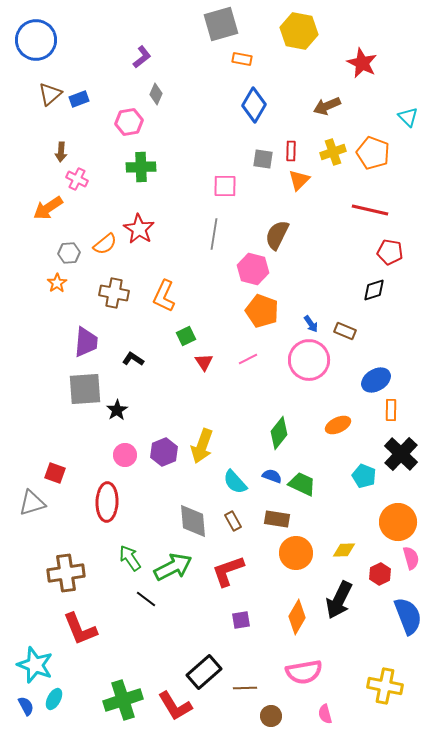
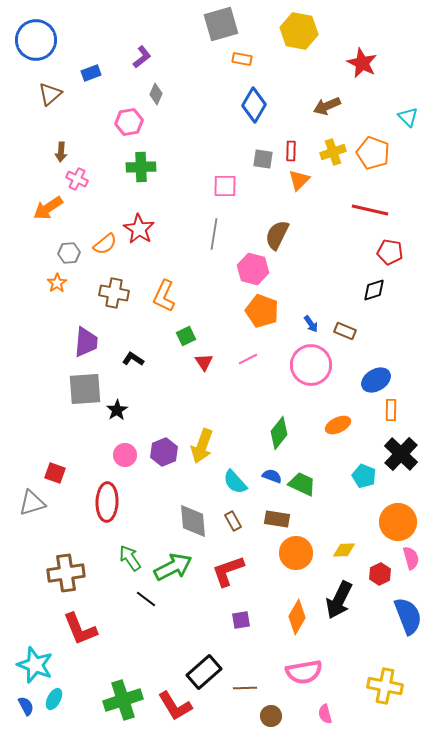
blue rectangle at (79, 99): moved 12 px right, 26 px up
pink circle at (309, 360): moved 2 px right, 5 px down
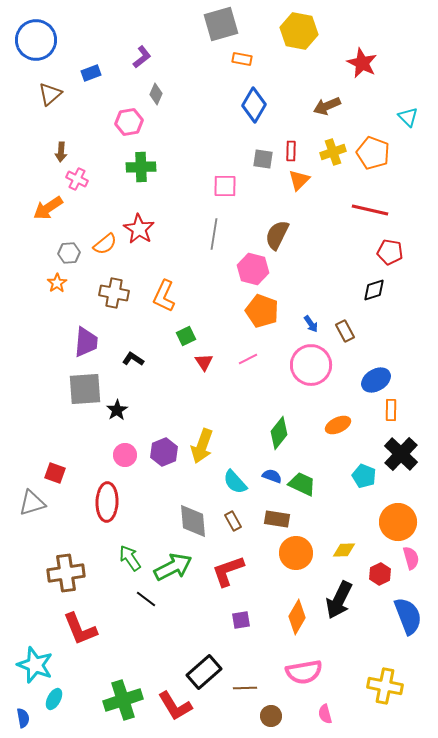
brown rectangle at (345, 331): rotated 40 degrees clockwise
blue semicircle at (26, 706): moved 3 px left, 12 px down; rotated 18 degrees clockwise
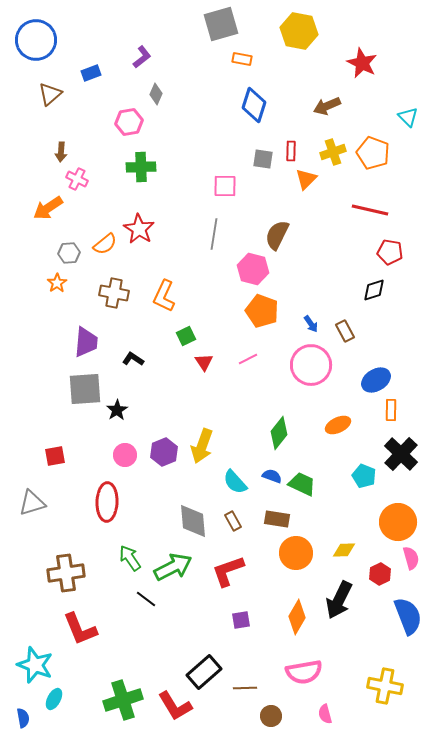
blue diamond at (254, 105): rotated 12 degrees counterclockwise
orange triangle at (299, 180): moved 7 px right, 1 px up
red square at (55, 473): moved 17 px up; rotated 30 degrees counterclockwise
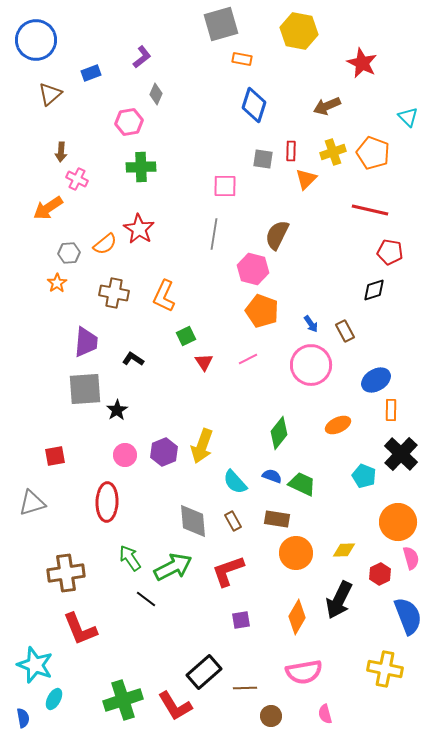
yellow cross at (385, 686): moved 17 px up
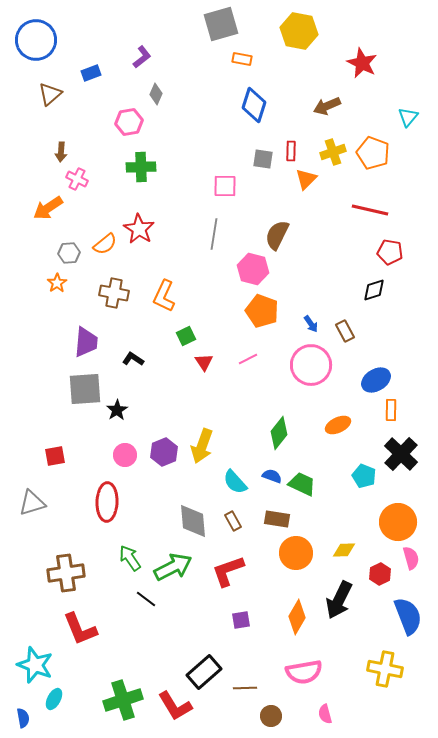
cyan triangle at (408, 117): rotated 25 degrees clockwise
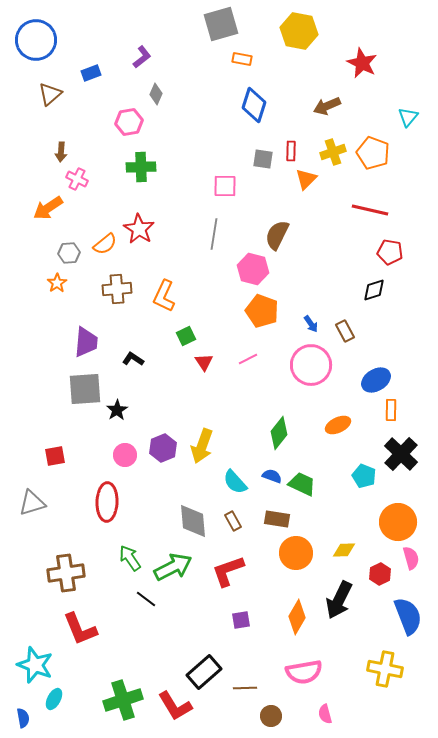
brown cross at (114, 293): moved 3 px right, 4 px up; rotated 16 degrees counterclockwise
purple hexagon at (164, 452): moved 1 px left, 4 px up
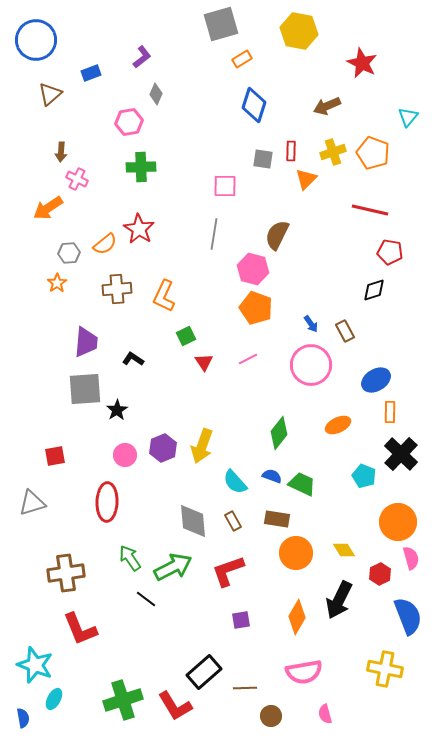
orange rectangle at (242, 59): rotated 42 degrees counterclockwise
orange pentagon at (262, 311): moved 6 px left, 3 px up
orange rectangle at (391, 410): moved 1 px left, 2 px down
yellow diamond at (344, 550): rotated 60 degrees clockwise
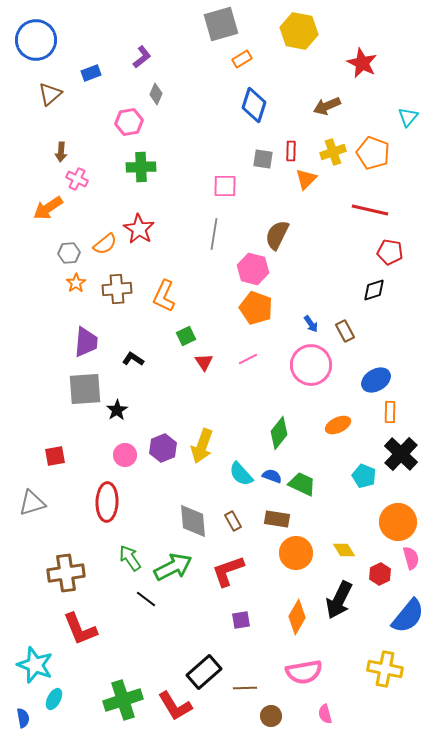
orange star at (57, 283): moved 19 px right
cyan semicircle at (235, 482): moved 6 px right, 8 px up
blue semicircle at (408, 616): rotated 60 degrees clockwise
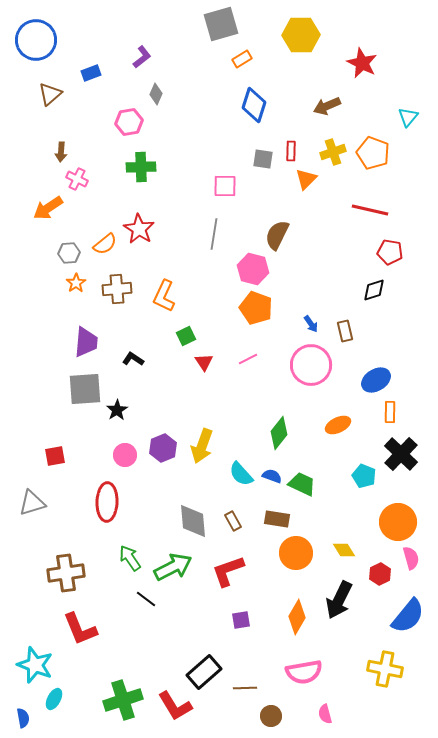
yellow hexagon at (299, 31): moved 2 px right, 4 px down; rotated 12 degrees counterclockwise
brown rectangle at (345, 331): rotated 15 degrees clockwise
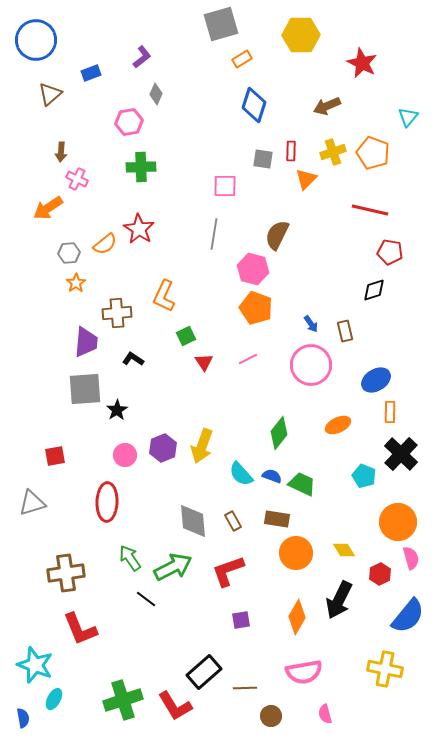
brown cross at (117, 289): moved 24 px down
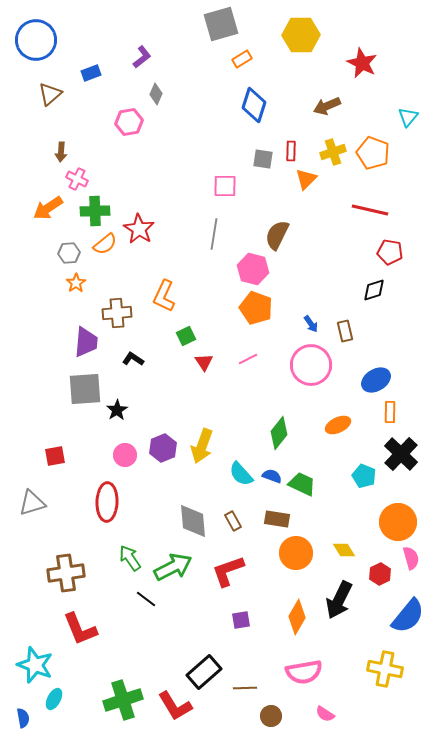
green cross at (141, 167): moved 46 px left, 44 px down
pink semicircle at (325, 714): rotated 42 degrees counterclockwise
